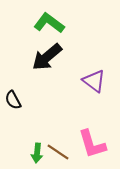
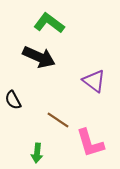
black arrow: moved 8 px left; rotated 116 degrees counterclockwise
pink L-shape: moved 2 px left, 1 px up
brown line: moved 32 px up
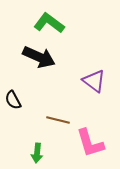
brown line: rotated 20 degrees counterclockwise
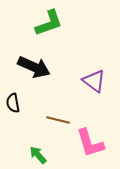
green L-shape: rotated 124 degrees clockwise
black arrow: moved 5 px left, 10 px down
black semicircle: moved 3 px down; rotated 18 degrees clockwise
green arrow: moved 1 px right, 2 px down; rotated 132 degrees clockwise
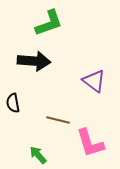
black arrow: moved 6 px up; rotated 20 degrees counterclockwise
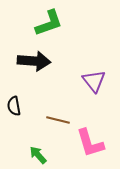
purple triangle: rotated 15 degrees clockwise
black semicircle: moved 1 px right, 3 px down
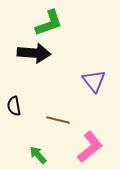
black arrow: moved 8 px up
pink L-shape: moved 4 px down; rotated 112 degrees counterclockwise
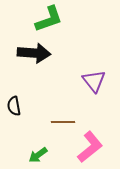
green L-shape: moved 4 px up
brown line: moved 5 px right, 2 px down; rotated 15 degrees counterclockwise
green arrow: rotated 84 degrees counterclockwise
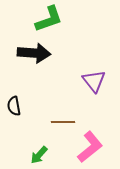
green arrow: moved 1 px right; rotated 12 degrees counterclockwise
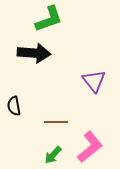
brown line: moved 7 px left
green arrow: moved 14 px right
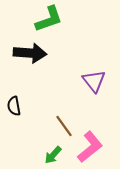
black arrow: moved 4 px left
brown line: moved 8 px right, 4 px down; rotated 55 degrees clockwise
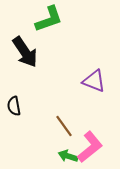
black arrow: moved 5 px left, 1 px up; rotated 52 degrees clockwise
purple triangle: rotated 30 degrees counterclockwise
green arrow: moved 15 px right, 1 px down; rotated 66 degrees clockwise
